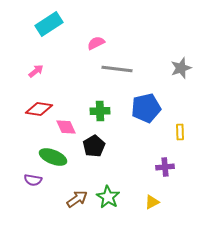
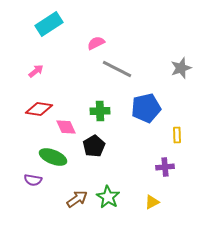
gray line: rotated 20 degrees clockwise
yellow rectangle: moved 3 px left, 3 px down
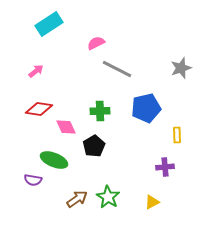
green ellipse: moved 1 px right, 3 px down
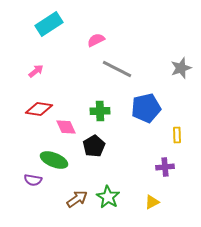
pink semicircle: moved 3 px up
